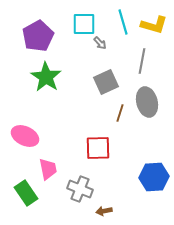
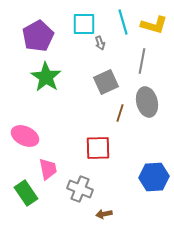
gray arrow: rotated 24 degrees clockwise
brown arrow: moved 3 px down
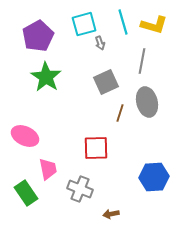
cyan square: rotated 15 degrees counterclockwise
red square: moved 2 px left
brown arrow: moved 7 px right
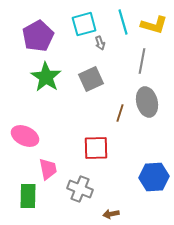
gray square: moved 15 px left, 3 px up
green rectangle: moved 2 px right, 3 px down; rotated 35 degrees clockwise
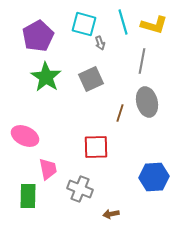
cyan square: rotated 30 degrees clockwise
red square: moved 1 px up
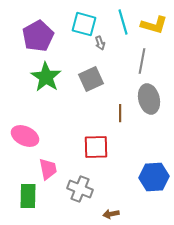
gray ellipse: moved 2 px right, 3 px up
brown line: rotated 18 degrees counterclockwise
